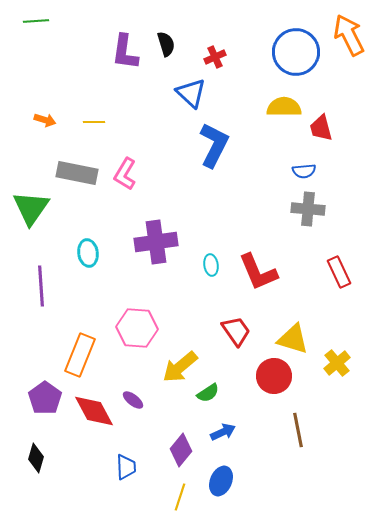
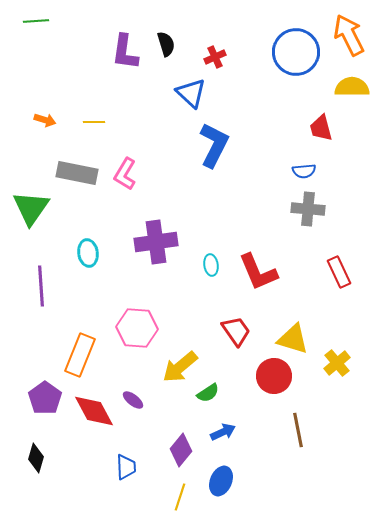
yellow semicircle at (284, 107): moved 68 px right, 20 px up
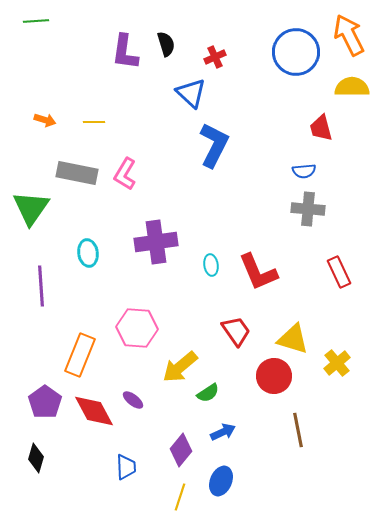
purple pentagon at (45, 398): moved 4 px down
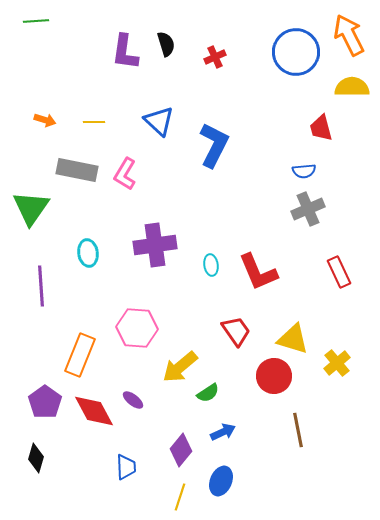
blue triangle at (191, 93): moved 32 px left, 28 px down
gray rectangle at (77, 173): moved 3 px up
gray cross at (308, 209): rotated 28 degrees counterclockwise
purple cross at (156, 242): moved 1 px left, 3 px down
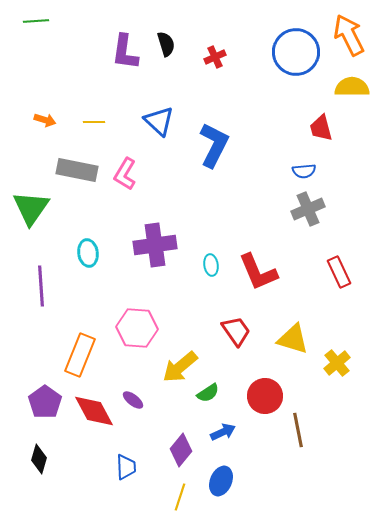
red circle at (274, 376): moved 9 px left, 20 px down
black diamond at (36, 458): moved 3 px right, 1 px down
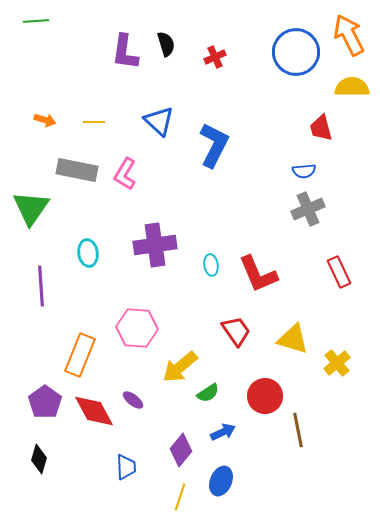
red L-shape at (258, 272): moved 2 px down
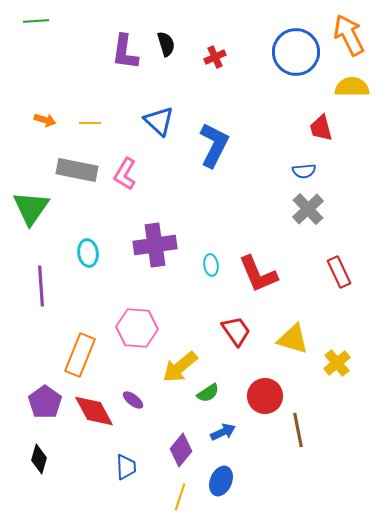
yellow line at (94, 122): moved 4 px left, 1 px down
gray cross at (308, 209): rotated 20 degrees counterclockwise
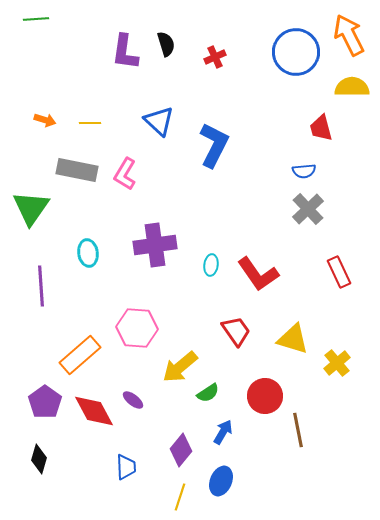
green line at (36, 21): moved 2 px up
cyan ellipse at (211, 265): rotated 15 degrees clockwise
red L-shape at (258, 274): rotated 12 degrees counterclockwise
orange rectangle at (80, 355): rotated 27 degrees clockwise
blue arrow at (223, 432): rotated 35 degrees counterclockwise
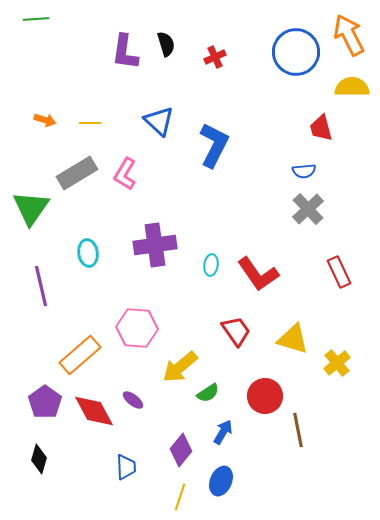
gray rectangle at (77, 170): moved 3 px down; rotated 42 degrees counterclockwise
purple line at (41, 286): rotated 9 degrees counterclockwise
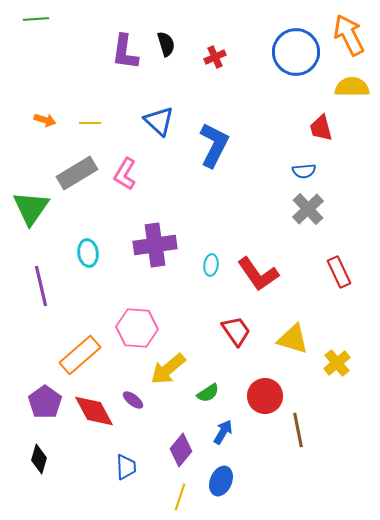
yellow arrow at (180, 367): moved 12 px left, 2 px down
